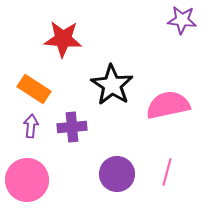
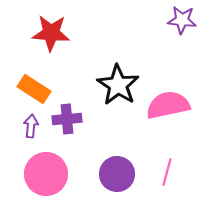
red star: moved 12 px left, 6 px up
black star: moved 6 px right
purple cross: moved 5 px left, 8 px up
pink circle: moved 19 px right, 6 px up
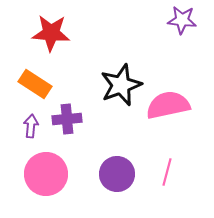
black star: moved 3 px right; rotated 18 degrees clockwise
orange rectangle: moved 1 px right, 5 px up
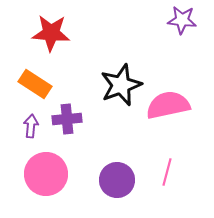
purple circle: moved 6 px down
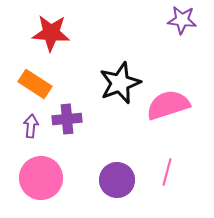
black star: moved 1 px left, 2 px up
pink semicircle: rotated 6 degrees counterclockwise
pink circle: moved 5 px left, 4 px down
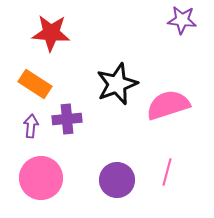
black star: moved 3 px left, 1 px down
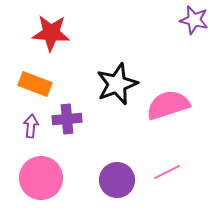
purple star: moved 12 px right; rotated 8 degrees clockwise
orange rectangle: rotated 12 degrees counterclockwise
pink line: rotated 48 degrees clockwise
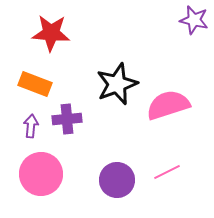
pink circle: moved 4 px up
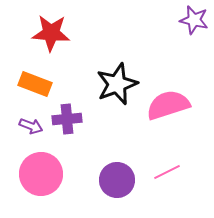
purple arrow: rotated 105 degrees clockwise
